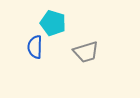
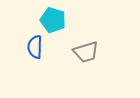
cyan pentagon: moved 3 px up
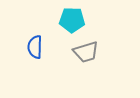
cyan pentagon: moved 19 px right; rotated 15 degrees counterclockwise
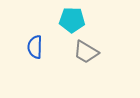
gray trapezoid: rotated 48 degrees clockwise
